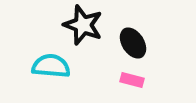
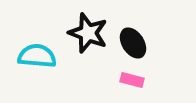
black star: moved 5 px right, 8 px down
cyan semicircle: moved 14 px left, 10 px up
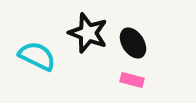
cyan semicircle: rotated 21 degrees clockwise
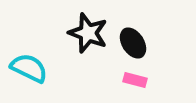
cyan semicircle: moved 8 px left, 12 px down
pink rectangle: moved 3 px right
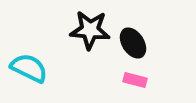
black star: moved 2 px right, 3 px up; rotated 15 degrees counterclockwise
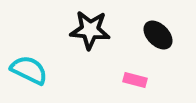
black ellipse: moved 25 px right, 8 px up; rotated 12 degrees counterclockwise
cyan semicircle: moved 2 px down
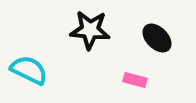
black ellipse: moved 1 px left, 3 px down
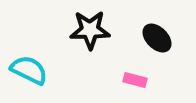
black star: rotated 6 degrees counterclockwise
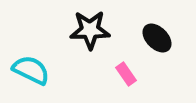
cyan semicircle: moved 2 px right
pink rectangle: moved 9 px left, 6 px up; rotated 40 degrees clockwise
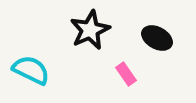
black star: rotated 24 degrees counterclockwise
black ellipse: rotated 16 degrees counterclockwise
